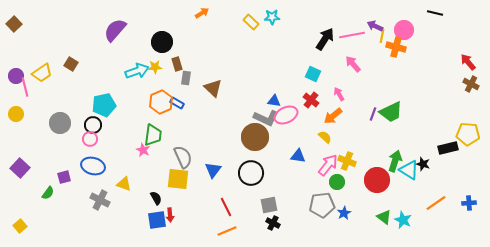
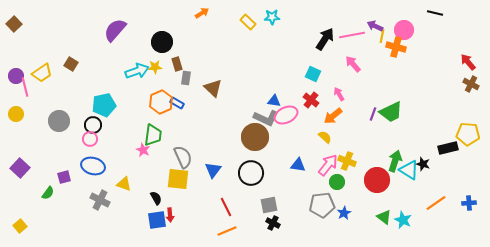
yellow rectangle at (251, 22): moved 3 px left
gray circle at (60, 123): moved 1 px left, 2 px up
blue triangle at (298, 156): moved 9 px down
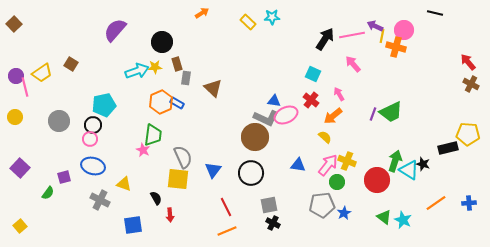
yellow circle at (16, 114): moved 1 px left, 3 px down
blue square at (157, 220): moved 24 px left, 5 px down
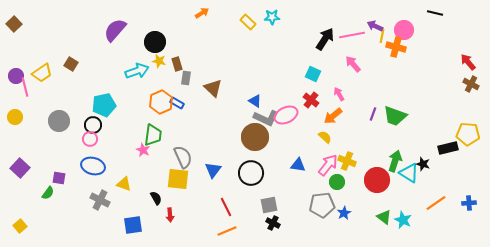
black circle at (162, 42): moved 7 px left
yellow star at (155, 67): moved 4 px right, 6 px up; rotated 16 degrees clockwise
blue triangle at (274, 101): moved 19 px left; rotated 24 degrees clockwise
green trapezoid at (391, 112): moved 4 px right, 4 px down; rotated 45 degrees clockwise
cyan triangle at (409, 170): moved 3 px down
purple square at (64, 177): moved 5 px left, 1 px down; rotated 24 degrees clockwise
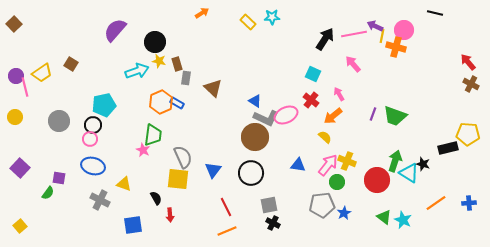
pink line at (352, 35): moved 2 px right, 1 px up
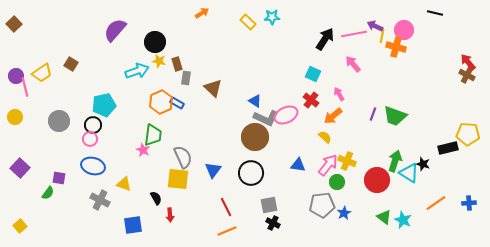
brown cross at (471, 84): moved 4 px left, 9 px up
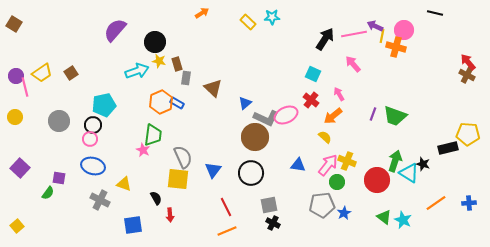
brown square at (14, 24): rotated 14 degrees counterclockwise
brown square at (71, 64): moved 9 px down; rotated 24 degrees clockwise
blue triangle at (255, 101): moved 10 px left, 2 px down; rotated 48 degrees clockwise
yellow square at (20, 226): moved 3 px left
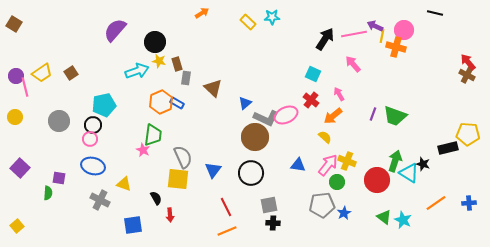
green semicircle at (48, 193): rotated 32 degrees counterclockwise
black cross at (273, 223): rotated 24 degrees counterclockwise
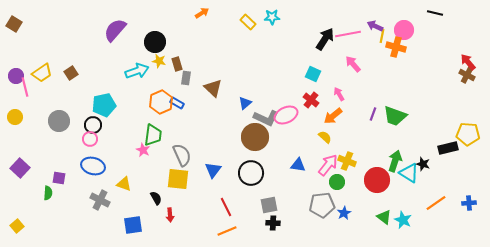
pink line at (354, 34): moved 6 px left
gray semicircle at (183, 157): moved 1 px left, 2 px up
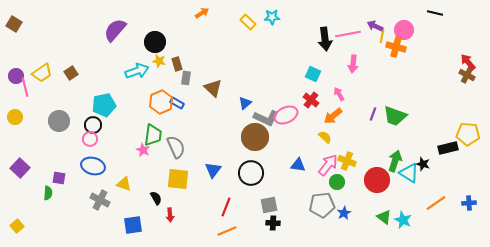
black arrow at (325, 39): rotated 140 degrees clockwise
pink arrow at (353, 64): rotated 132 degrees counterclockwise
gray semicircle at (182, 155): moved 6 px left, 8 px up
red line at (226, 207): rotated 48 degrees clockwise
